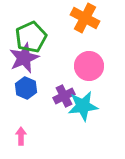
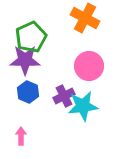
purple star: moved 1 px right, 2 px down; rotated 24 degrees clockwise
blue hexagon: moved 2 px right, 4 px down
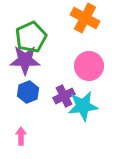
blue hexagon: rotated 15 degrees clockwise
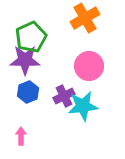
orange cross: rotated 32 degrees clockwise
